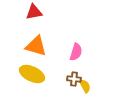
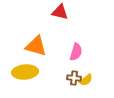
red triangle: moved 26 px right; rotated 24 degrees clockwise
yellow ellipse: moved 7 px left, 2 px up; rotated 30 degrees counterclockwise
brown cross: moved 1 px up
yellow semicircle: moved 1 px right, 6 px up; rotated 80 degrees clockwise
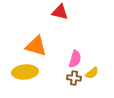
pink semicircle: moved 1 px left, 7 px down
yellow semicircle: moved 6 px right, 7 px up
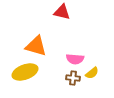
red triangle: moved 2 px right
pink semicircle: rotated 78 degrees clockwise
yellow ellipse: rotated 15 degrees counterclockwise
brown cross: moved 1 px left
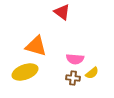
red triangle: rotated 24 degrees clockwise
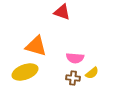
red triangle: rotated 18 degrees counterclockwise
pink semicircle: moved 1 px up
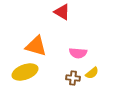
red triangle: rotated 12 degrees clockwise
pink semicircle: moved 3 px right, 5 px up
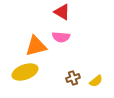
orange triangle: rotated 30 degrees counterclockwise
pink semicircle: moved 17 px left, 16 px up
yellow semicircle: moved 4 px right, 8 px down
brown cross: rotated 24 degrees counterclockwise
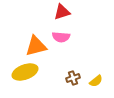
red triangle: rotated 48 degrees counterclockwise
